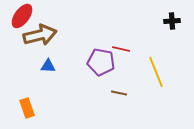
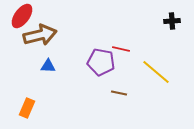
yellow line: rotated 28 degrees counterclockwise
orange rectangle: rotated 42 degrees clockwise
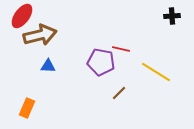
black cross: moved 5 px up
yellow line: rotated 8 degrees counterclockwise
brown line: rotated 56 degrees counterclockwise
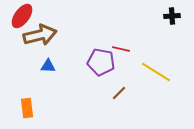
orange rectangle: rotated 30 degrees counterclockwise
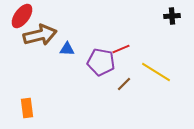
red line: rotated 36 degrees counterclockwise
blue triangle: moved 19 px right, 17 px up
brown line: moved 5 px right, 9 px up
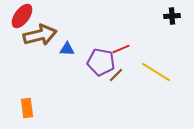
brown line: moved 8 px left, 9 px up
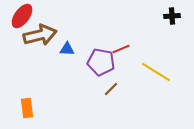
brown line: moved 5 px left, 14 px down
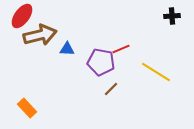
orange rectangle: rotated 36 degrees counterclockwise
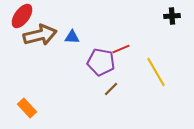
blue triangle: moved 5 px right, 12 px up
yellow line: rotated 28 degrees clockwise
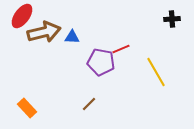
black cross: moved 3 px down
brown arrow: moved 4 px right, 3 px up
brown line: moved 22 px left, 15 px down
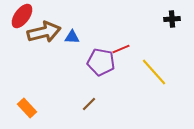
yellow line: moved 2 px left; rotated 12 degrees counterclockwise
